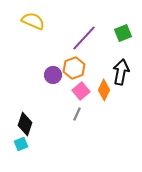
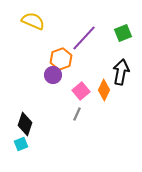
orange hexagon: moved 13 px left, 9 px up
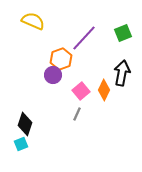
black arrow: moved 1 px right, 1 px down
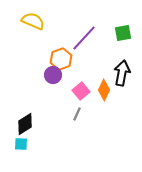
green square: rotated 12 degrees clockwise
black diamond: rotated 40 degrees clockwise
cyan square: rotated 24 degrees clockwise
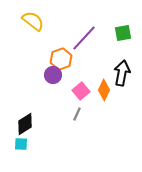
yellow semicircle: rotated 15 degrees clockwise
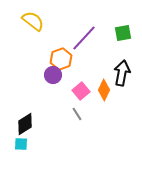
gray line: rotated 56 degrees counterclockwise
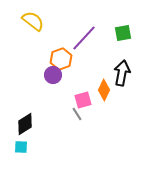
pink square: moved 2 px right, 9 px down; rotated 24 degrees clockwise
cyan square: moved 3 px down
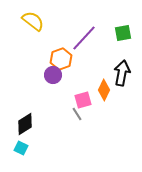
cyan square: moved 1 px down; rotated 24 degrees clockwise
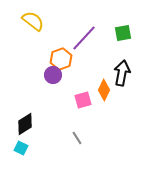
gray line: moved 24 px down
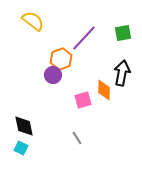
orange diamond: rotated 25 degrees counterclockwise
black diamond: moved 1 px left, 2 px down; rotated 70 degrees counterclockwise
